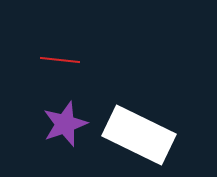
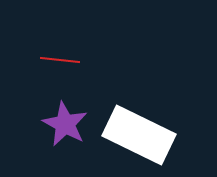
purple star: rotated 24 degrees counterclockwise
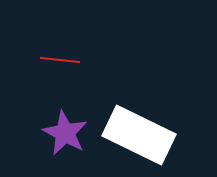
purple star: moved 9 px down
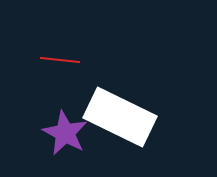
white rectangle: moved 19 px left, 18 px up
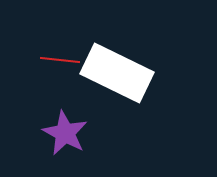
white rectangle: moved 3 px left, 44 px up
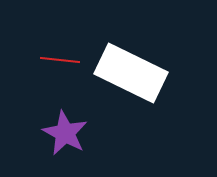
white rectangle: moved 14 px right
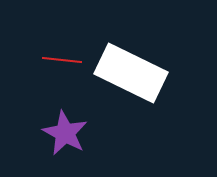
red line: moved 2 px right
